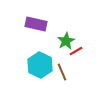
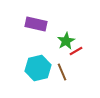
cyan hexagon: moved 2 px left, 3 px down; rotated 20 degrees clockwise
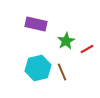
red line: moved 11 px right, 2 px up
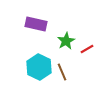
cyan hexagon: moved 1 px right, 1 px up; rotated 20 degrees counterclockwise
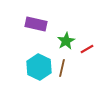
brown line: moved 4 px up; rotated 36 degrees clockwise
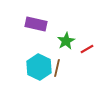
brown line: moved 5 px left
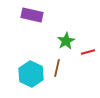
purple rectangle: moved 4 px left, 9 px up
red line: moved 1 px right, 3 px down; rotated 16 degrees clockwise
cyan hexagon: moved 8 px left, 7 px down
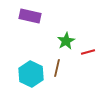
purple rectangle: moved 2 px left, 1 px down
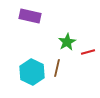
green star: moved 1 px right, 1 px down
cyan hexagon: moved 1 px right, 2 px up
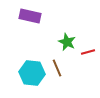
green star: rotated 18 degrees counterclockwise
brown line: rotated 36 degrees counterclockwise
cyan hexagon: moved 1 px down; rotated 20 degrees counterclockwise
